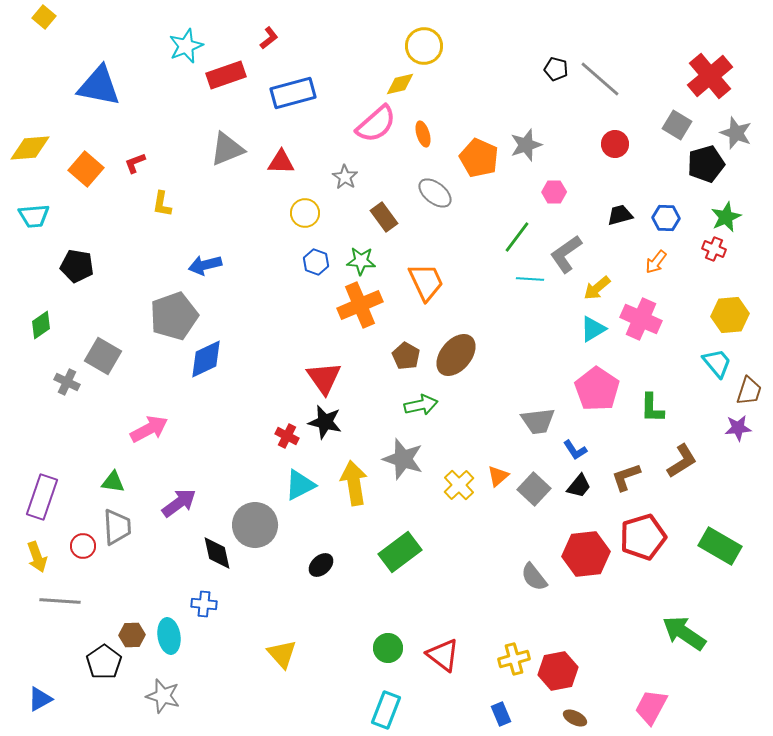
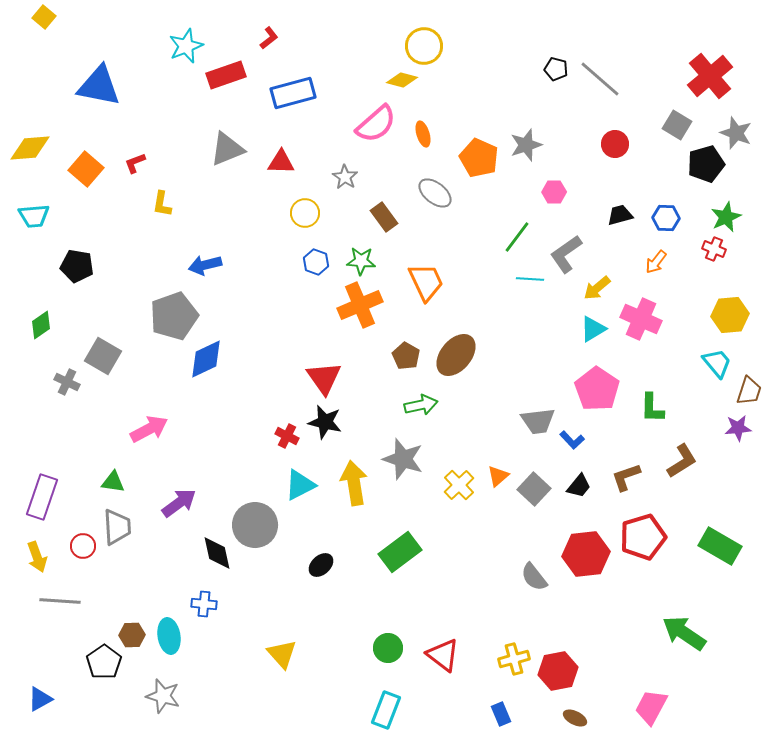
yellow diamond at (400, 84): moved 2 px right, 4 px up; rotated 28 degrees clockwise
blue L-shape at (575, 450): moved 3 px left, 10 px up; rotated 10 degrees counterclockwise
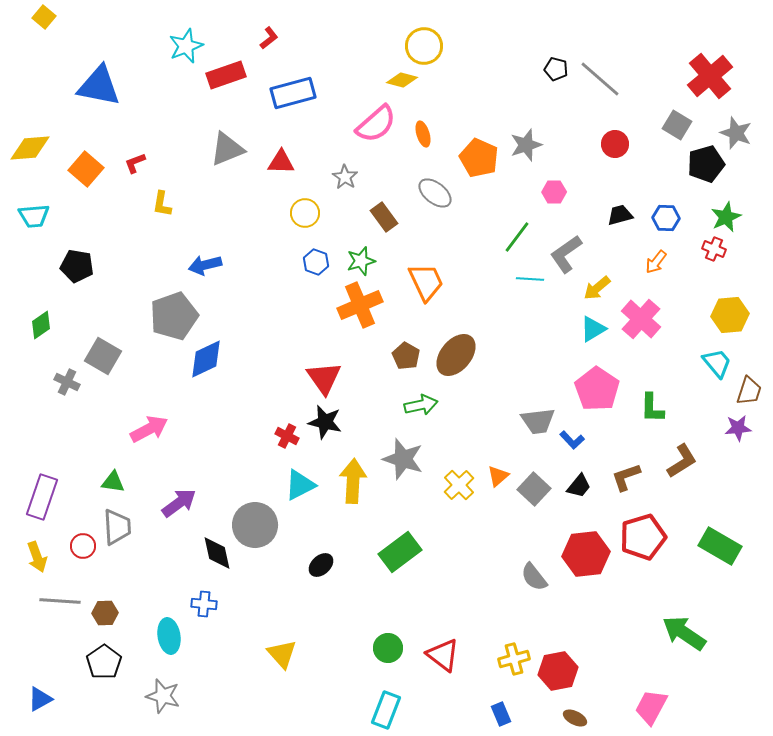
green star at (361, 261): rotated 20 degrees counterclockwise
pink cross at (641, 319): rotated 18 degrees clockwise
yellow arrow at (354, 483): moved 1 px left, 2 px up; rotated 12 degrees clockwise
brown hexagon at (132, 635): moved 27 px left, 22 px up
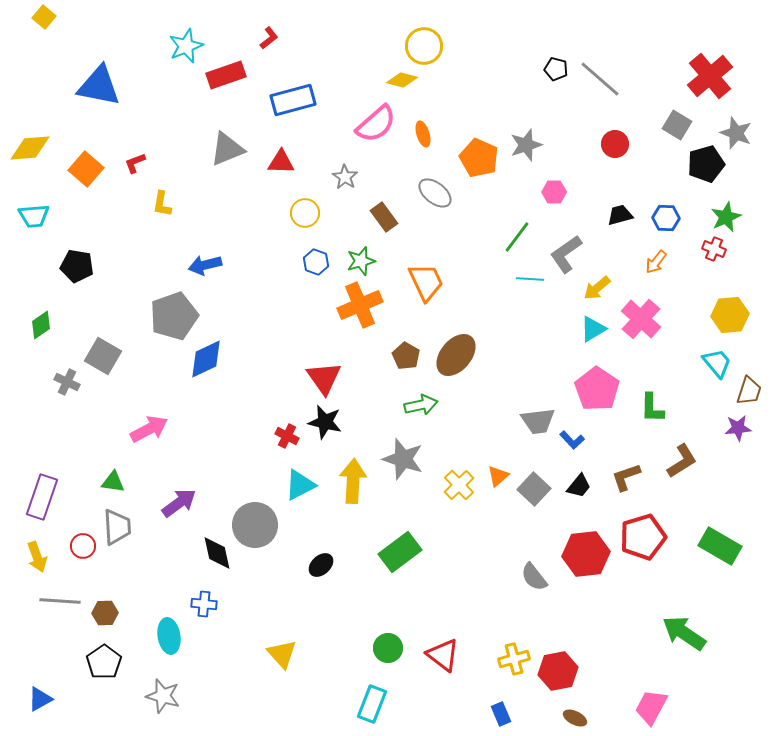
blue rectangle at (293, 93): moved 7 px down
cyan rectangle at (386, 710): moved 14 px left, 6 px up
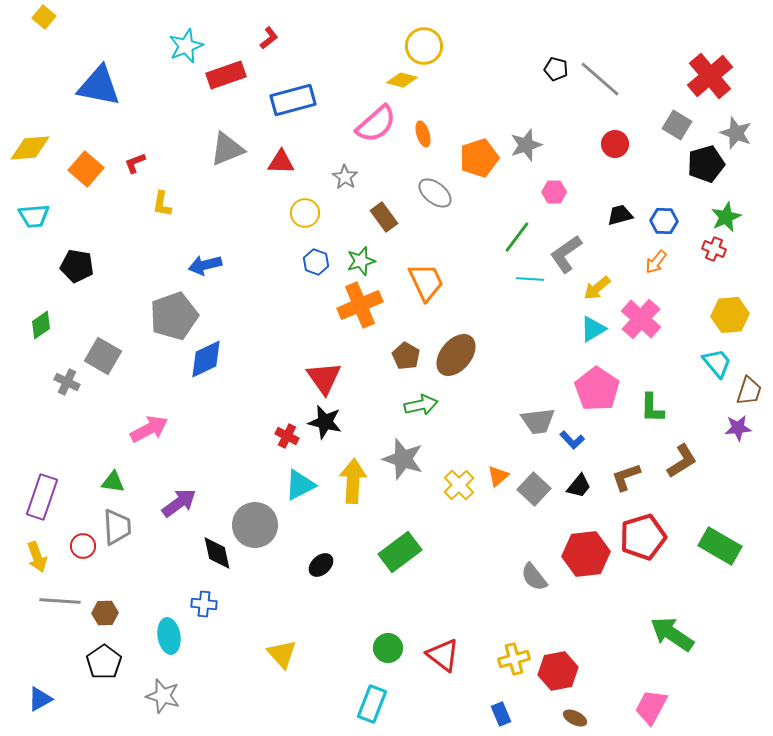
orange pentagon at (479, 158): rotated 30 degrees clockwise
blue hexagon at (666, 218): moved 2 px left, 3 px down
green arrow at (684, 633): moved 12 px left, 1 px down
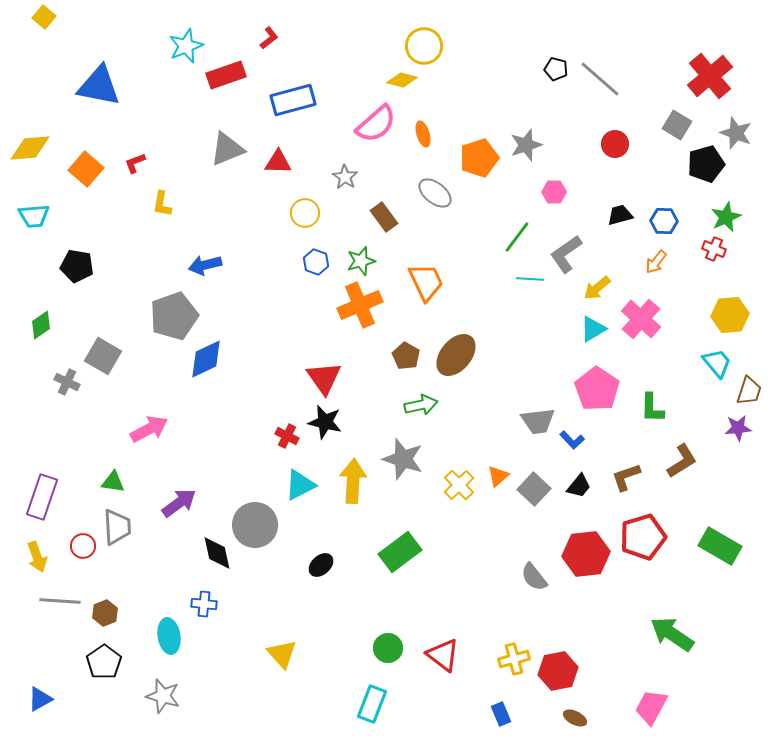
red triangle at (281, 162): moved 3 px left
brown hexagon at (105, 613): rotated 20 degrees counterclockwise
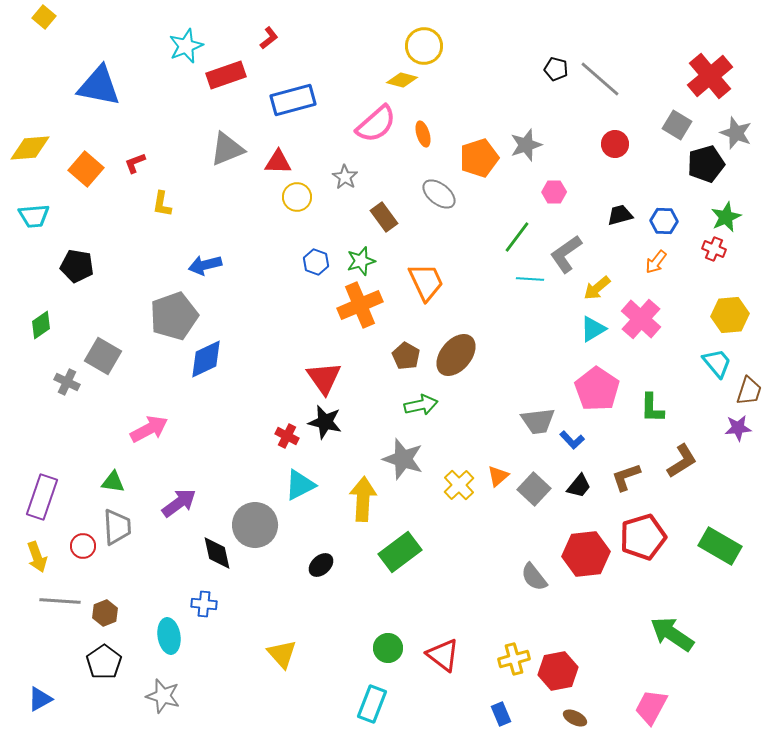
gray ellipse at (435, 193): moved 4 px right, 1 px down
yellow circle at (305, 213): moved 8 px left, 16 px up
yellow arrow at (353, 481): moved 10 px right, 18 px down
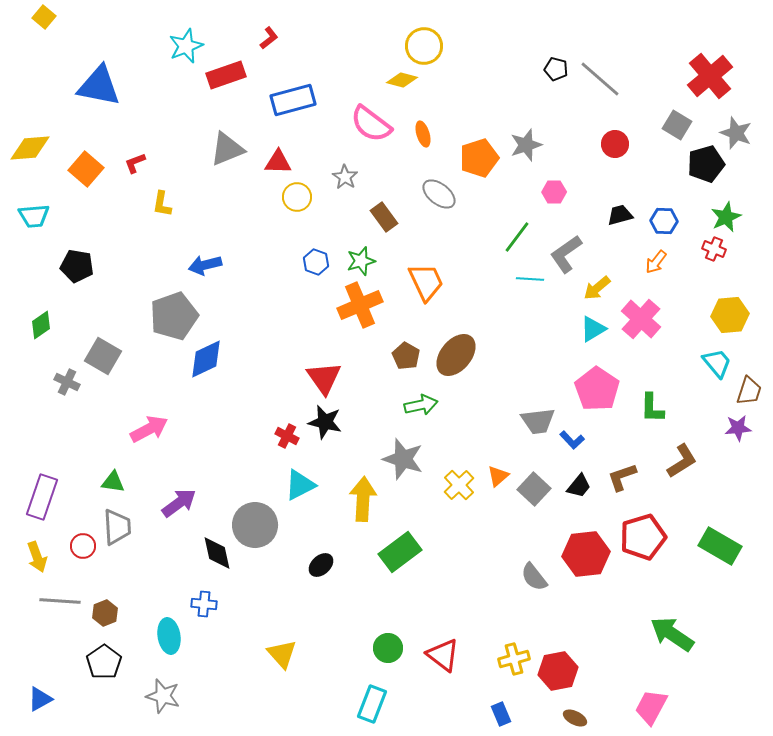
pink semicircle at (376, 124): moved 5 px left; rotated 78 degrees clockwise
brown L-shape at (626, 477): moved 4 px left
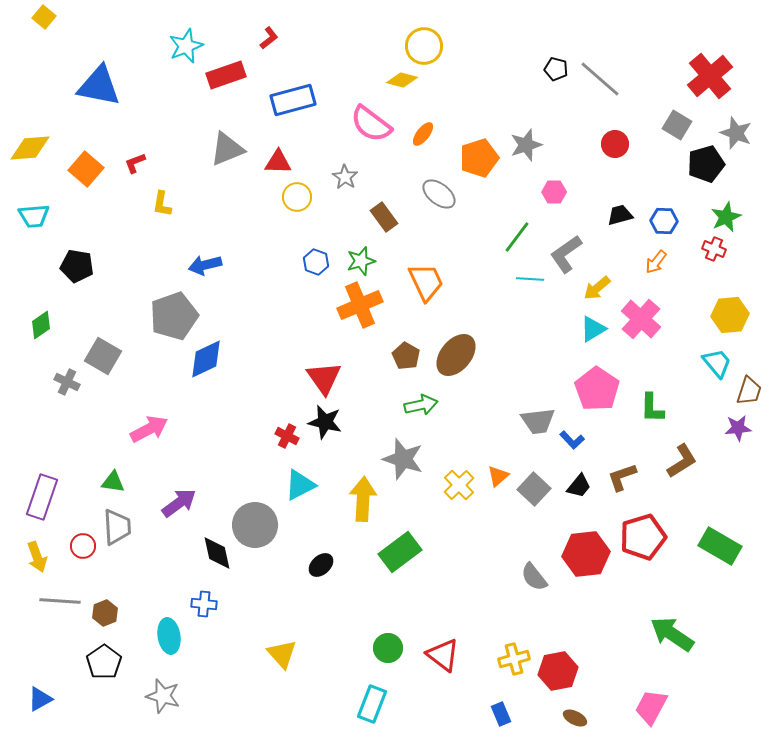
orange ellipse at (423, 134): rotated 55 degrees clockwise
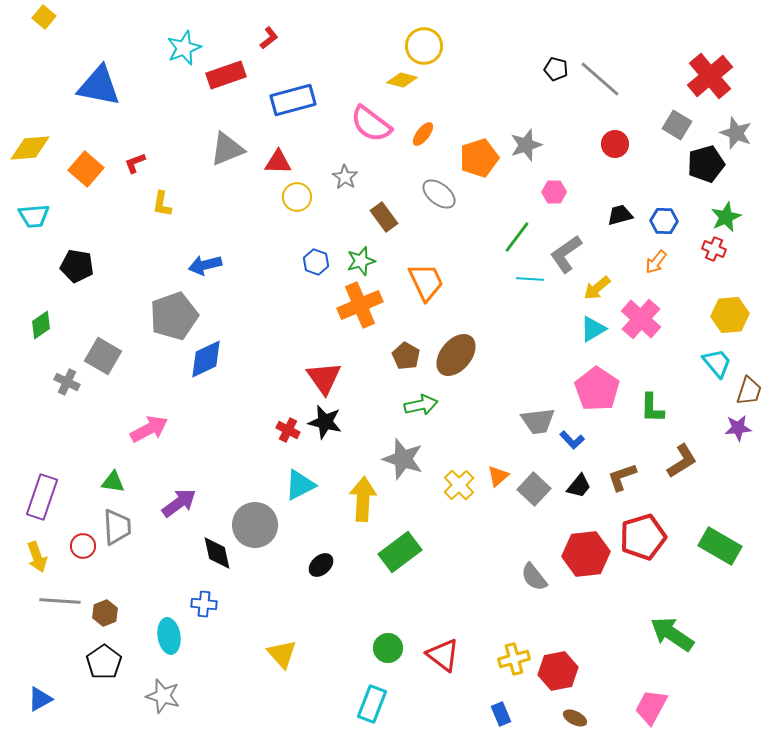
cyan star at (186, 46): moved 2 px left, 2 px down
red cross at (287, 436): moved 1 px right, 6 px up
